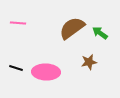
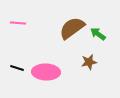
green arrow: moved 2 px left, 1 px down
black line: moved 1 px right
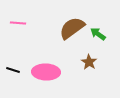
brown star: rotated 28 degrees counterclockwise
black line: moved 4 px left, 2 px down
